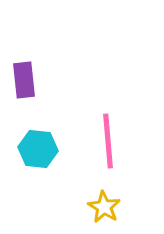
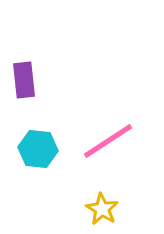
pink line: rotated 62 degrees clockwise
yellow star: moved 2 px left, 2 px down
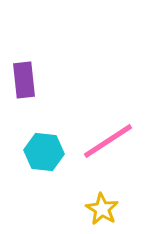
cyan hexagon: moved 6 px right, 3 px down
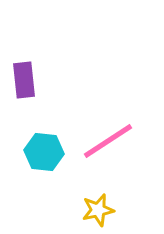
yellow star: moved 4 px left, 1 px down; rotated 28 degrees clockwise
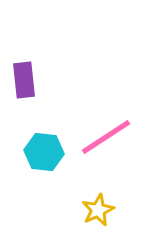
pink line: moved 2 px left, 4 px up
yellow star: rotated 12 degrees counterclockwise
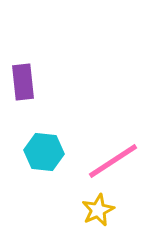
purple rectangle: moved 1 px left, 2 px down
pink line: moved 7 px right, 24 px down
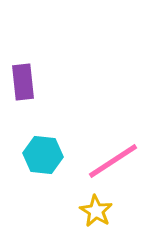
cyan hexagon: moved 1 px left, 3 px down
yellow star: moved 2 px left, 1 px down; rotated 16 degrees counterclockwise
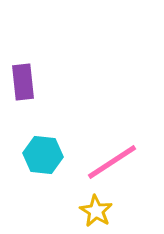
pink line: moved 1 px left, 1 px down
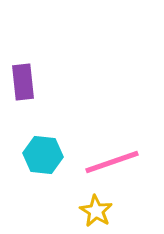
pink line: rotated 14 degrees clockwise
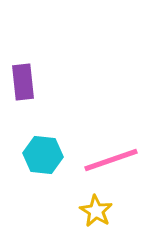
pink line: moved 1 px left, 2 px up
